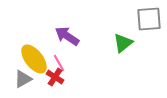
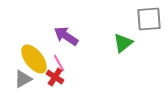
purple arrow: moved 1 px left
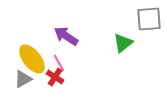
yellow ellipse: moved 2 px left
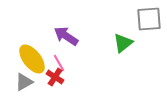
gray triangle: moved 1 px right, 3 px down
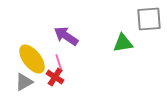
green triangle: rotated 30 degrees clockwise
pink line: rotated 12 degrees clockwise
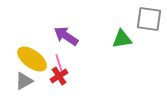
gray square: rotated 12 degrees clockwise
green triangle: moved 1 px left, 4 px up
yellow ellipse: rotated 16 degrees counterclockwise
red cross: moved 4 px right, 1 px up; rotated 24 degrees clockwise
gray triangle: moved 1 px up
